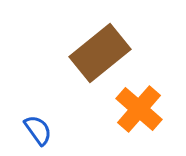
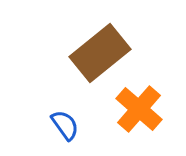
blue semicircle: moved 27 px right, 5 px up
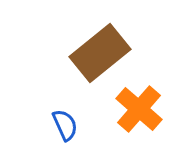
blue semicircle: rotated 12 degrees clockwise
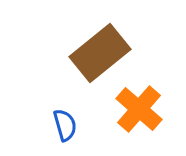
blue semicircle: rotated 8 degrees clockwise
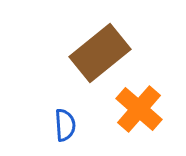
blue semicircle: rotated 12 degrees clockwise
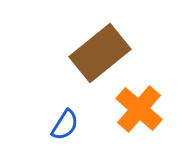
blue semicircle: rotated 36 degrees clockwise
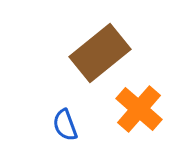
blue semicircle: rotated 128 degrees clockwise
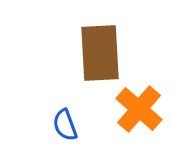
brown rectangle: rotated 54 degrees counterclockwise
